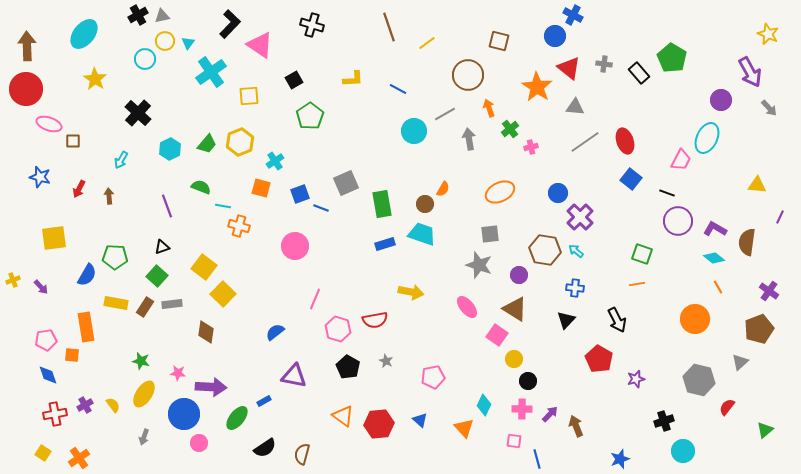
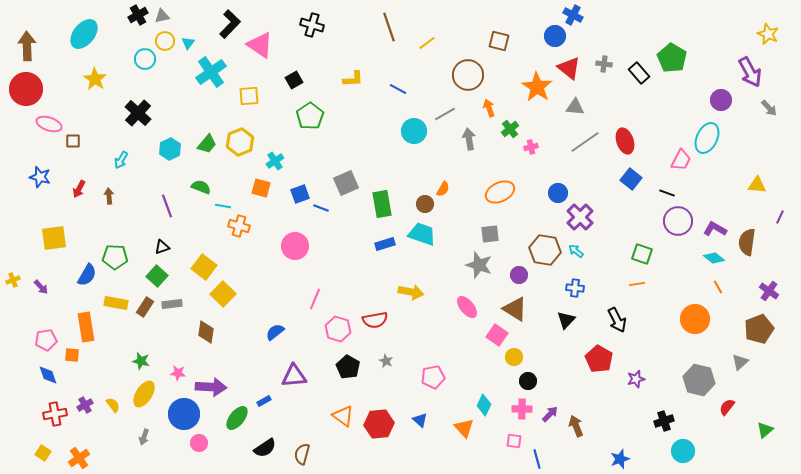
yellow circle at (514, 359): moved 2 px up
purple triangle at (294, 376): rotated 16 degrees counterclockwise
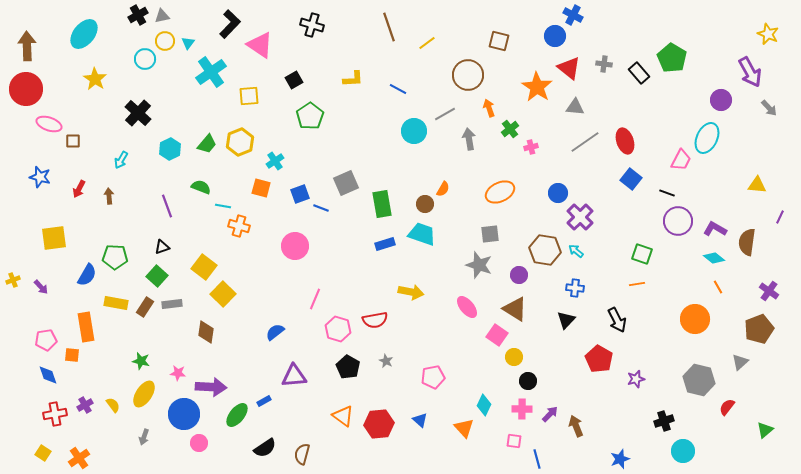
green ellipse at (237, 418): moved 3 px up
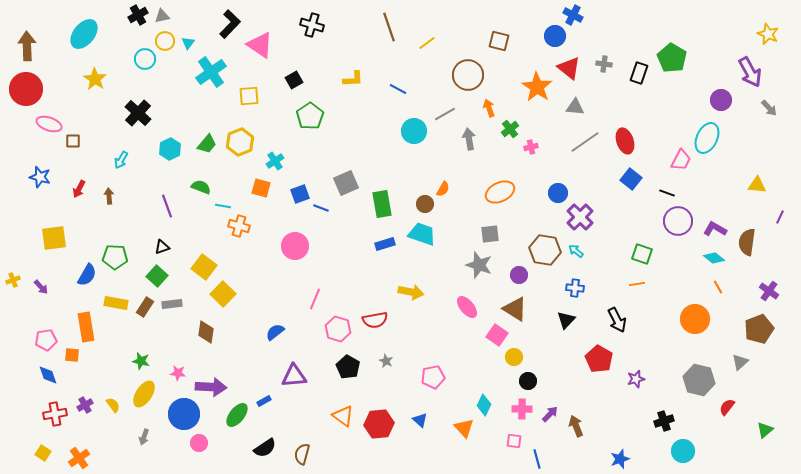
black rectangle at (639, 73): rotated 60 degrees clockwise
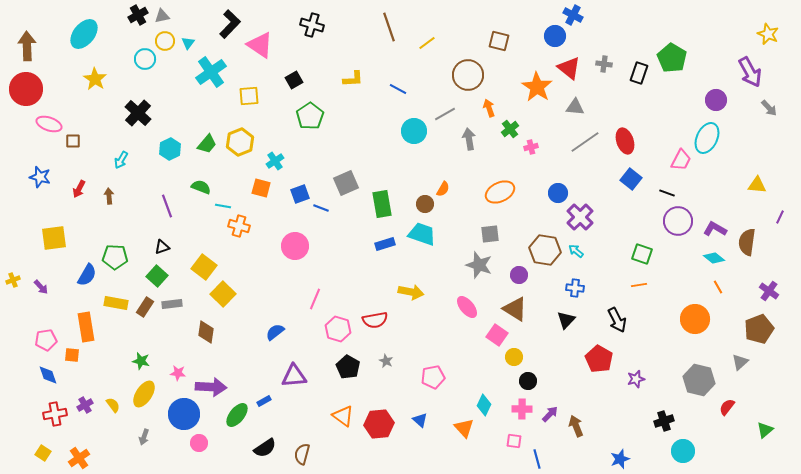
purple circle at (721, 100): moved 5 px left
orange line at (637, 284): moved 2 px right, 1 px down
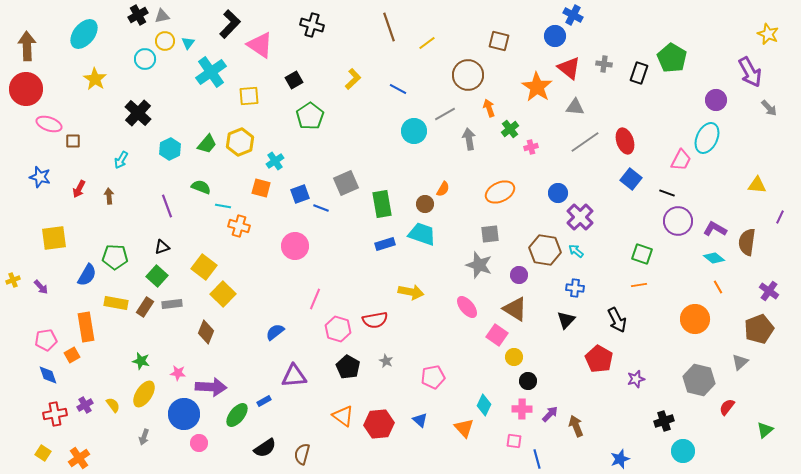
yellow L-shape at (353, 79): rotated 40 degrees counterclockwise
brown diamond at (206, 332): rotated 15 degrees clockwise
orange square at (72, 355): rotated 35 degrees counterclockwise
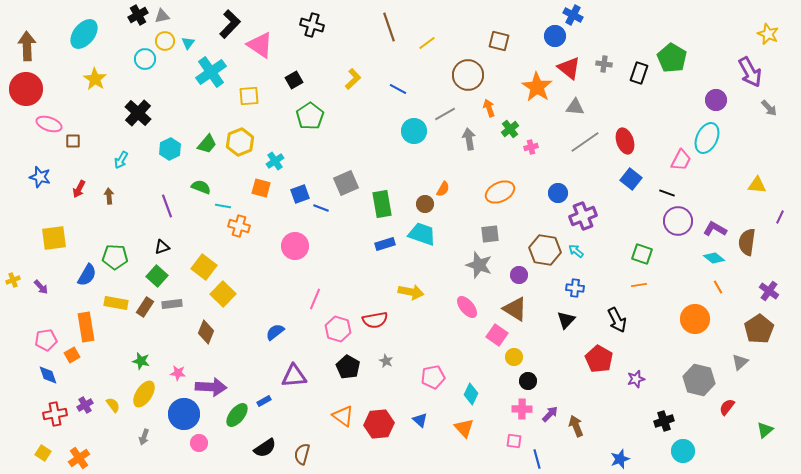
purple cross at (580, 217): moved 3 px right, 1 px up; rotated 24 degrees clockwise
brown pentagon at (759, 329): rotated 12 degrees counterclockwise
cyan diamond at (484, 405): moved 13 px left, 11 px up
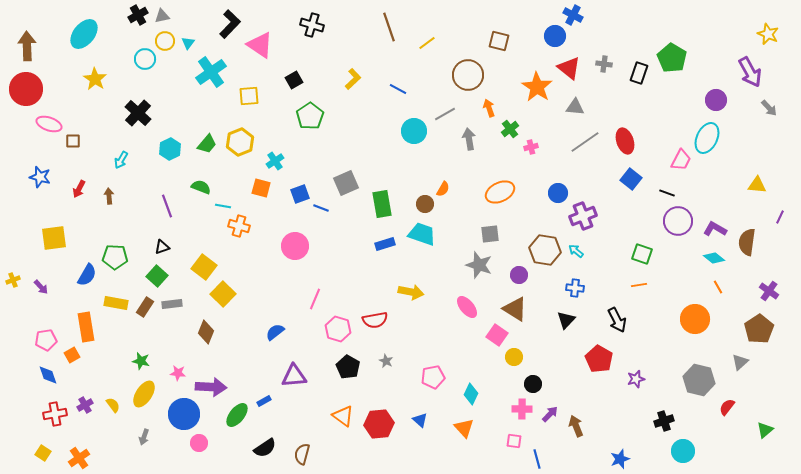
black circle at (528, 381): moved 5 px right, 3 px down
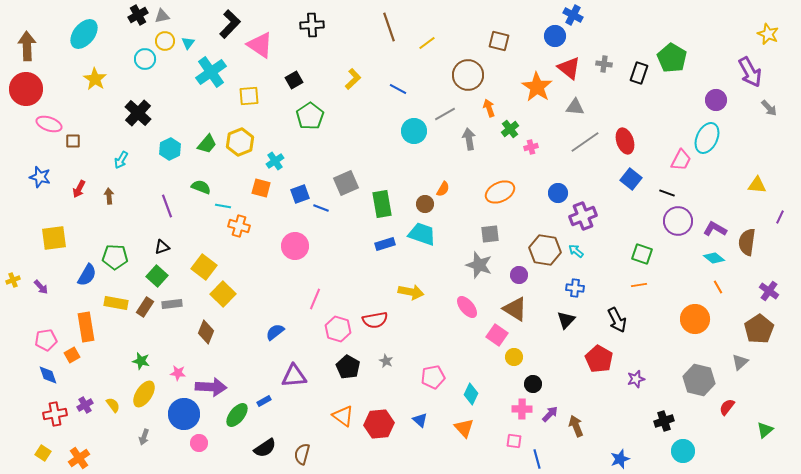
black cross at (312, 25): rotated 20 degrees counterclockwise
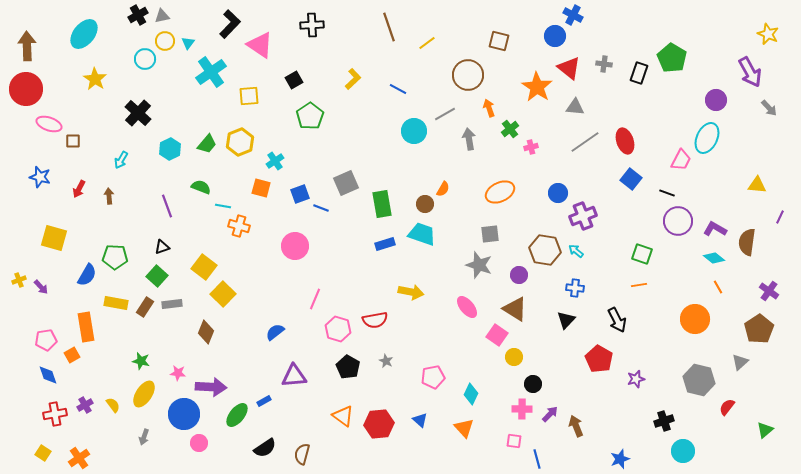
yellow square at (54, 238): rotated 24 degrees clockwise
yellow cross at (13, 280): moved 6 px right
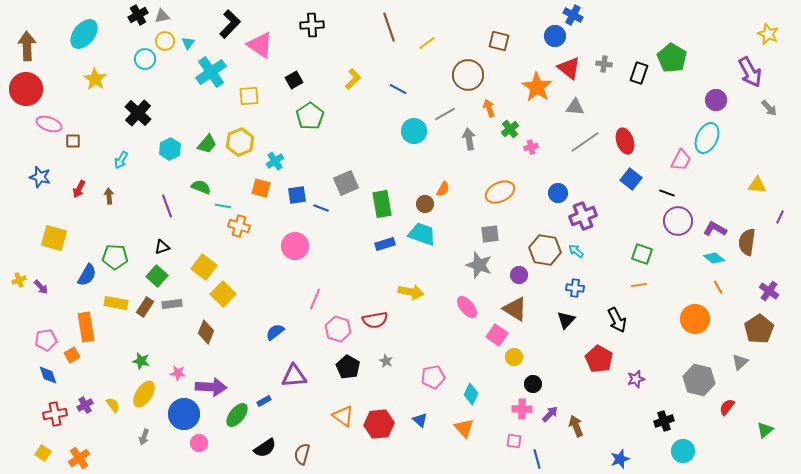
blue square at (300, 194): moved 3 px left, 1 px down; rotated 12 degrees clockwise
